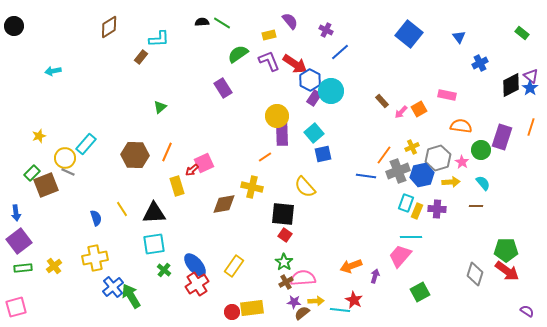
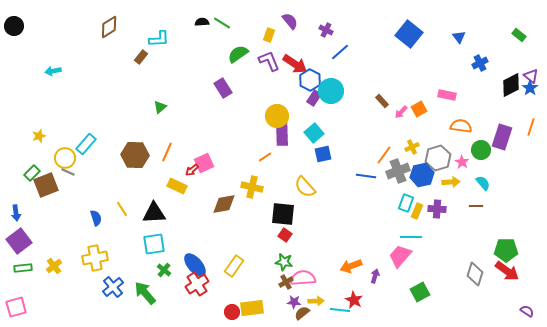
green rectangle at (522, 33): moved 3 px left, 2 px down
yellow rectangle at (269, 35): rotated 56 degrees counterclockwise
yellow rectangle at (177, 186): rotated 48 degrees counterclockwise
green star at (284, 262): rotated 24 degrees counterclockwise
green arrow at (131, 296): moved 14 px right, 3 px up; rotated 10 degrees counterclockwise
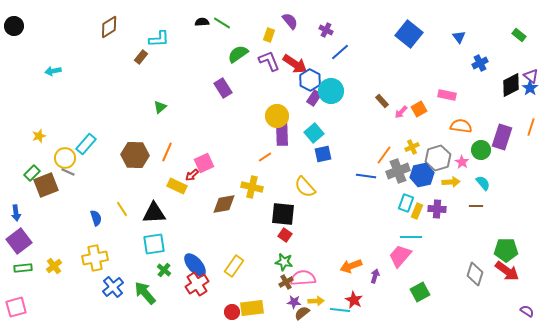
red arrow at (192, 170): moved 5 px down
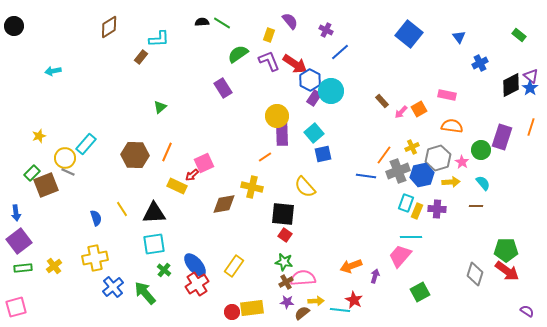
orange semicircle at (461, 126): moved 9 px left
purple star at (294, 302): moved 7 px left
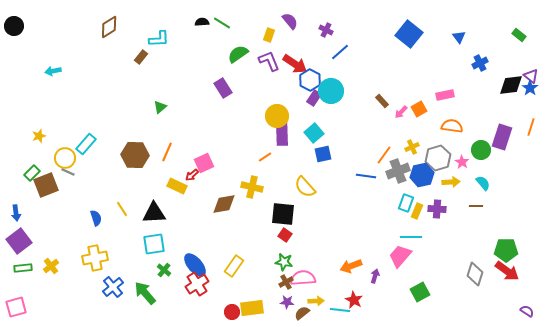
black diamond at (511, 85): rotated 20 degrees clockwise
pink rectangle at (447, 95): moved 2 px left; rotated 24 degrees counterclockwise
yellow cross at (54, 266): moved 3 px left
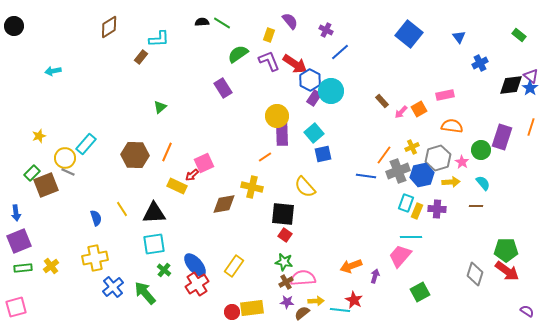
purple square at (19, 241): rotated 15 degrees clockwise
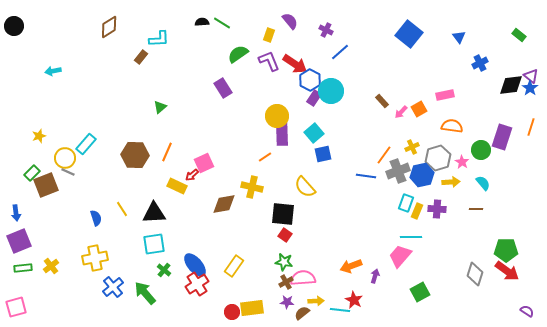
brown line at (476, 206): moved 3 px down
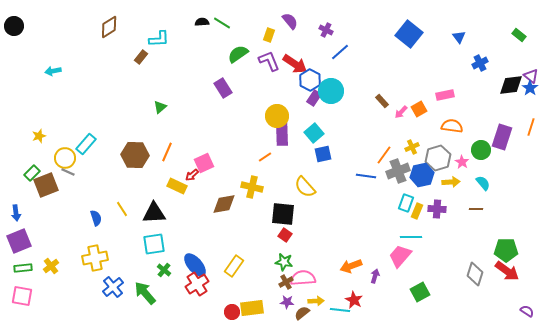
pink square at (16, 307): moved 6 px right, 11 px up; rotated 25 degrees clockwise
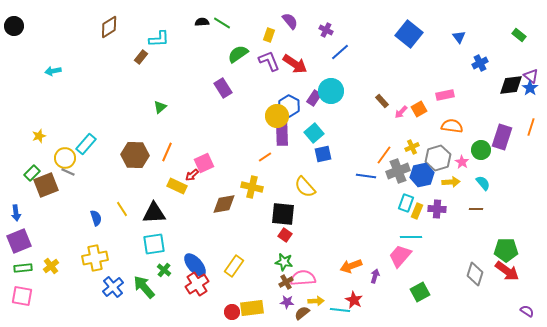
blue hexagon at (310, 80): moved 21 px left, 26 px down
green arrow at (145, 293): moved 1 px left, 6 px up
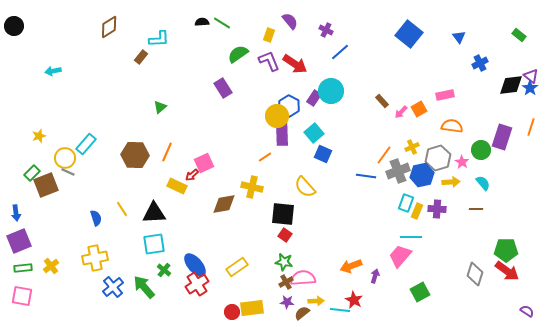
blue square at (323, 154): rotated 36 degrees clockwise
yellow rectangle at (234, 266): moved 3 px right, 1 px down; rotated 20 degrees clockwise
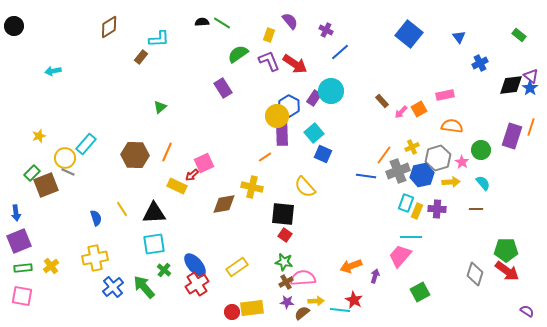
purple rectangle at (502, 137): moved 10 px right, 1 px up
